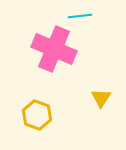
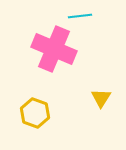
yellow hexagon: moved 2 px left, 2 px up
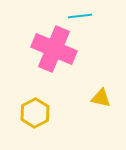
yellow triangle: rotated 50 degrees counterclockwise
yellow hexagon: rotated 12 degrees clockwise
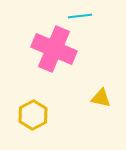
yellow hexagon: moved 2 px left, 2 px down
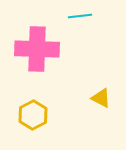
pink cross: moved 17 px left; rotated 21 degrees counterclockwise
yellow triangle: rotated 15 degrees clockwise
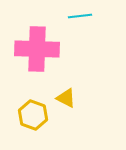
yellow triangle: moved 35 px left
yellow hexagon: rotated 12 degrees counterclockwise
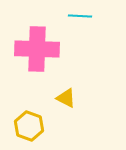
cyan line: rotated 10 degrees clockwise
yellow hexagon: moved 4 px left, 11 px down
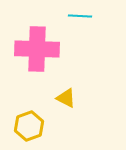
yellow hexagon: rotated 20 degrees clockwise
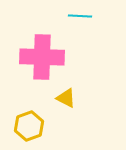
pink cross: moved 5 px right, 8 px down
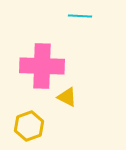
pink cross: moved 9 px down
yellow triangle: moved 1 px right, 1 px up
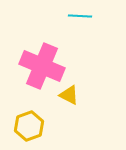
pink cross: rotated 21 degrees clockwise
yellow triangle: moved 2 px right, 2 px up
